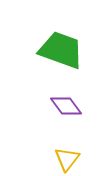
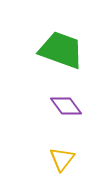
yellow triangle: moved 5 px left
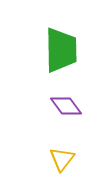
green trapezoid: rotated 69 degrees clockwise
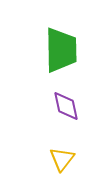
purple diamond: rotated 24 degrees clockwise
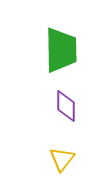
purple diamond: rotated 12 degrees clockwise
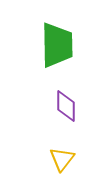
green trapezoid: moved 4 px left, 5 px up
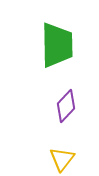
purple diamond: rotated 44 degrees clockwise
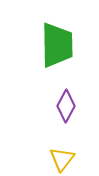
purple diamond: rotated 16 degrees counterclockwise
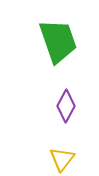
green trapezoid: moved 1 px right, 4 px up; rotated 18 degrees counterclockwise
